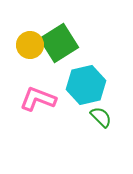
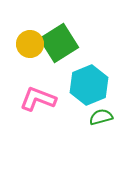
yellow circle: moved 1 px up
cyan hexagon: moved 3 px right; rotated 9 degrees counterclockwise
green semicircle: rotated 60 degrees counterclockwise
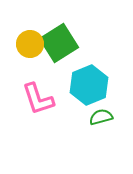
pink L-shape: rotated 129 degrees counterclockwise
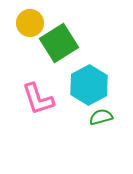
yellow circle: moved 21 px up
cyan hexagon: rotated 6 degrees counterclockwise
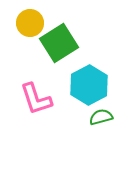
pink L-shape: moved 2 px left
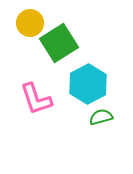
cyan hexagon: moved 1 px left, 1 px up
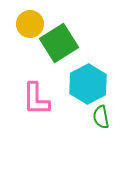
yellow circle: moved 1 px down
pink L-shape: rotated 18 degrees clockwise
green semicircle: rotated 85 degrees counterclockwise
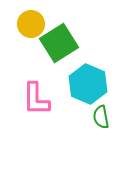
yellow circle: moved 1 px right
cyan hexagon: rotated 9 degrees counterclockwise
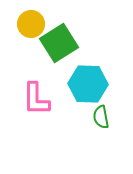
cyan hexagon: rotated 21 degrees counterclockwise
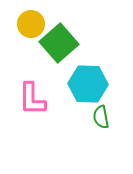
green square: rotated 9 degrees counterclockwise
pink L-shape: moved 4 px left
